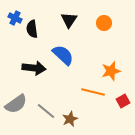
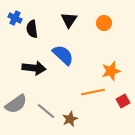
orange line: rotated 25 degrees counterclockwise
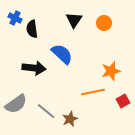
black triangle: moved 5 px right
blue semicircle: moved 1 px left, 1 px up
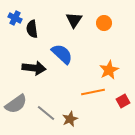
orange star: moved 2 px left, 1 px up; rotated 12 degrees counterclockwise
gray line: moved 2 px down
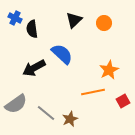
black triangle: rotated 12 degrees clockwise
black arrow: rotated 145 degrees clockwise
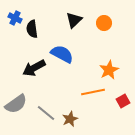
blue semicircle: rotated 15 degrees counterclockwise
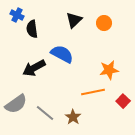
blue cross: moved 2 px right, 3 px up
orange star: rotated 18 degrees clockwise
red square: rotated 16 degrees counterclockwise
gray line: moved 1 px left
brown star: moved 3 px right, 2 px up; rotated 14 degrees counterclockwise
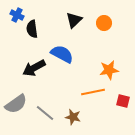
red square: rotated 32 degrees counterclockwise
brown star: rotated 21 degrees counterclockwise
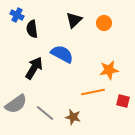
black arrow: rotated 150 degrees clockwise
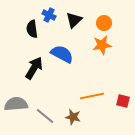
blue cross: moved 32 px right
orange star: moved 7 px left, 25 px up
orange line: moved 1 px left, 4 px down
gray semicircle: rotated 150 degrees counterclockwise
gray line: moved 3 px down
